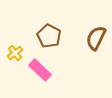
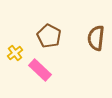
brown semicircle: rotated 20 degrees counterclockwise
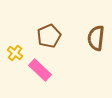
brown pentagon: rotated 20 degrees clockwise
yellow cross: rotated 14 degrees counterclockwise
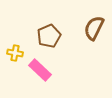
brown semicircle: moved 2 px left, 10 px up; rotated 20 degrees clockwise
yellow cross: rotated 28 degrees counterclockwise
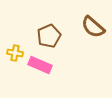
brown semicircle: moved 1 px left, 1 px up; rotated 75 degrees counterclockwise
pink rectangle: moved 5 px up; rotated 20 degrees counterclockwise
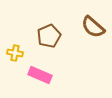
pink rectangle: moved 10 px down
